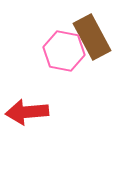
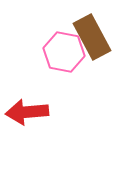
pink hexagon: moved 1 px down
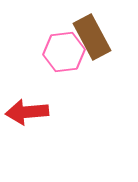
pink hexagon: rotated 18 degrees counterclockwise
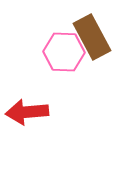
pink hexagon: rotated 9 degrees clockwise
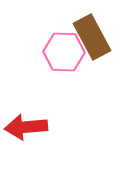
red arrow: moved 1 px left, 15 px down
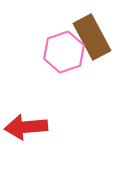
pink hexagon: rotated 21 degrees counterclockwise
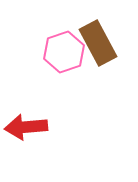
brown rectangle: moved 6 px right, 6 px down
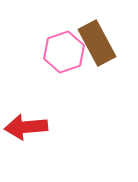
brown rectangle: moved 1 px left
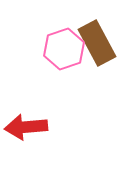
pink hexagon: moved 3 px up
